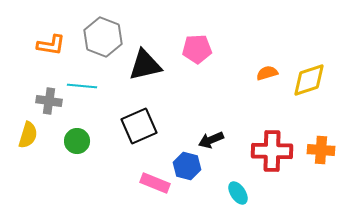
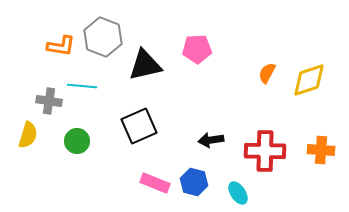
orange L-shape: moved 10 px right, 1 px down
orange semicircle: rotated 45 degrees counterclockwise
black arrow: rotated 15 degrees clockwise
red cross: moved 7 px left
blue hexagon: moved 7 px right, 16 px down
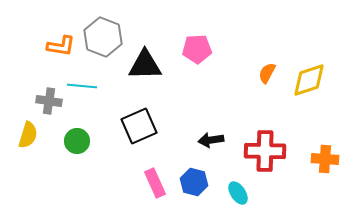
black triangle: rotated 12 degrees clockwise
orange cross: moved 4 px right, 9 px down
pink rectangle: rotated 44 degrees clockwise
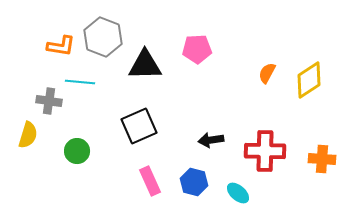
yellow diamond: rotated 15 degrees counterclockwise
cyan line: moved 2 px left, 4 px up
green circle: moved 10 px down
orange cross: moved 3 px left
pink rectangle: moved 5 px left, 2 px up
cyan ellipse: rotated 15 degrees counterclockwise
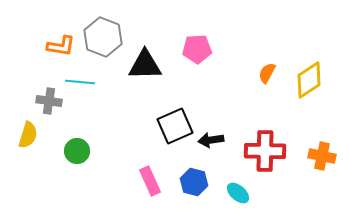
black square: moved 36 px right
orange cross: moved 3 px up; rotated 8 degrees clockwise
